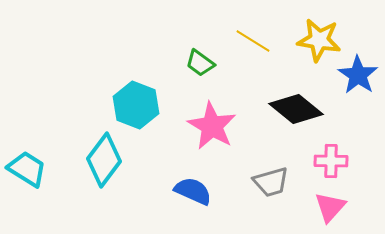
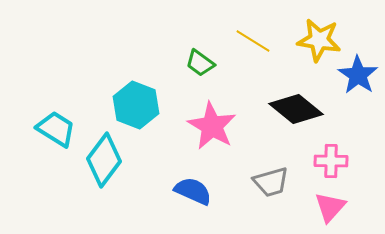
cyan trapezoid: moved 29 px right, 40 px up
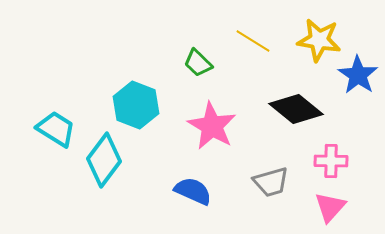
green trapezoid: moved 2 px left; rotated 8 degrees clockwise
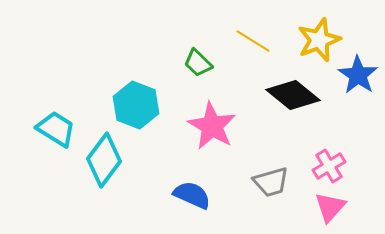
yellow star: rotated 30 degrees counterclockwise
black diamond: moved 3 px left, 14 px up
pink cross: moved 2 px left, 5 px down; rotated 32 degrees counterclockwise
blue semicircle: moved 1 px left, 4 px down
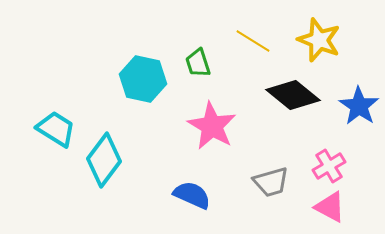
yellow star: rotated 30 degrees counterclockwise
green trapezoid: rotated 28 degrees clockwise
blue star: moved 1 px right, 31 px down
cyan hexagon: moved 7 px right, 26 px up; rotated 9 degrees counterclockwise
pink triangle: rotated 44 degrees counterclockwise
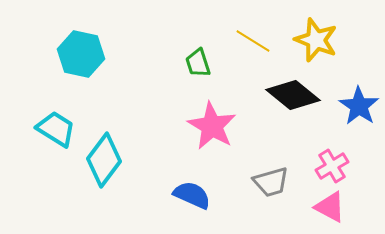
yellow star: moved 3 px left
cyan hexagon: moved 62 px left, 25 px up
pink cross: moved 3 px right
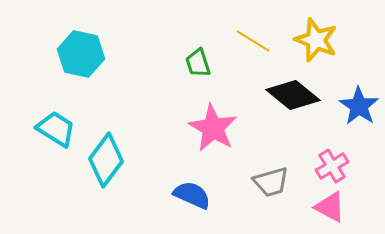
pink star: moved 1 px right, 2 px down
cyan diamond: moved 2 px right
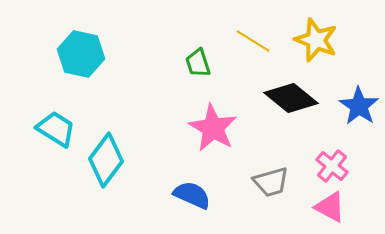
black diamond: moved 2 px left, 3 px down
pink cross: rotated 20 degrees counterclockwise
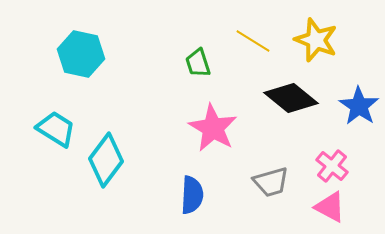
blue semicircle: rotated 69 degrees clockwise
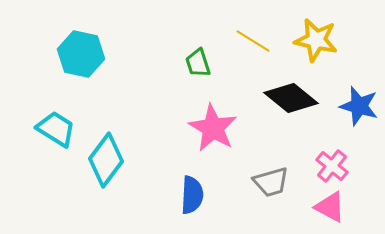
yellow star: rotated 9 degrees counterclockwise
blue star: rotated 18 degrees counterclockwise
